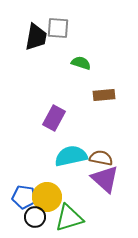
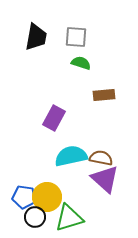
gray square: moved 18 px right, 9 px down
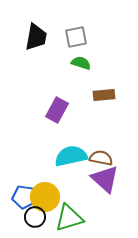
gray square: rotated 15 degrees counterclockwise
purple rectangle: moved 3 px right, 8 px up
yellow circle: moved 2 px left
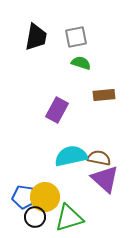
brown semicircle: moved 2 px left
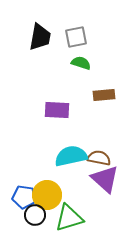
black trapezoid: moved 4 px right
purple rectangle: rotated 65 degrees clockwise
yellow circle: moved 2 px right, 2 px up
black circle: moved 2 px up
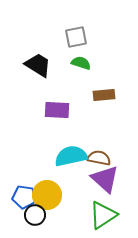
black trapezoid: moved 2 px left, 28 px down; rotated 68 degrees counterclockwise
green triangle: moved 34 px right, 3 px up; rotated 16 degrees counterclockwise
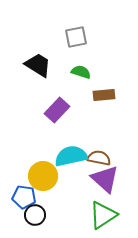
green semicircle: moved 9 px down
purple rectangle: rotated 50 degrees counterclockwise
yellow circle: moved 4 px left, 19 px up
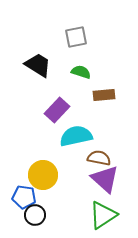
cyan semicircle: moved 5 px right, 20 px up
yellow circle: moved 1 px up
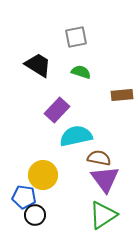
brown rectangle: moved 18 px right
purple triangle: rotated 12 degrees clockwise
